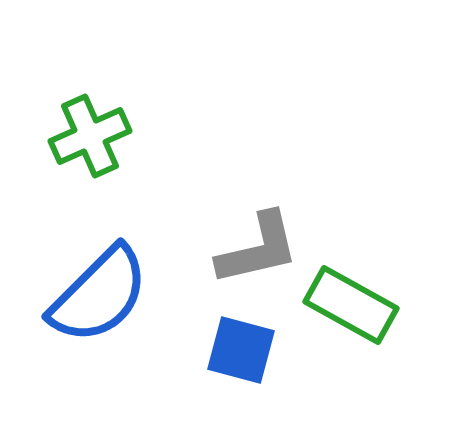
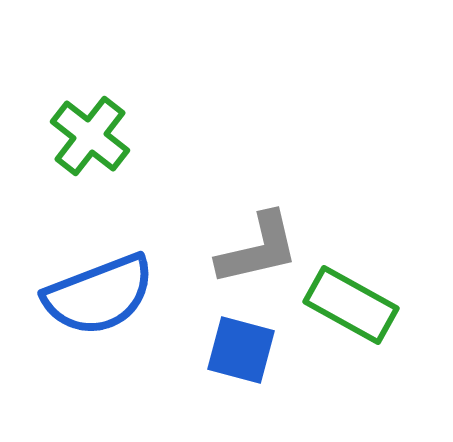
green cross: rotated 28 degrees counterclockwise
blue semicircle: rotated 24 degrees clockwise
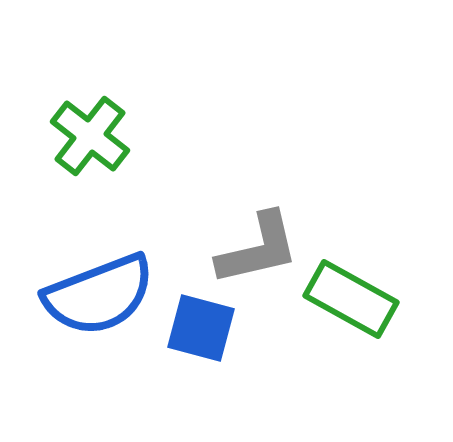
green rectangle: moved 6 px up
blue square: moved 40 px left, 22 px up
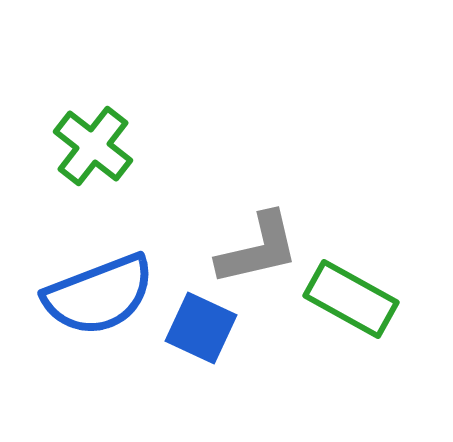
green cross: moved 3 px right, 10 px down
blue square: rotated 10 degrees clockwise
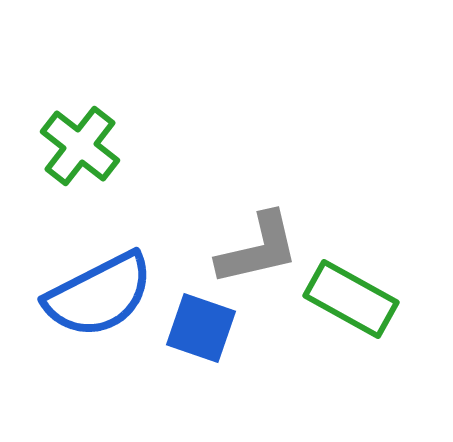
green cross: moved 13 px left
blue semicircle: rotated 6 degrees counterclockwise
blue square: rotated 6 degrees counterclockwise
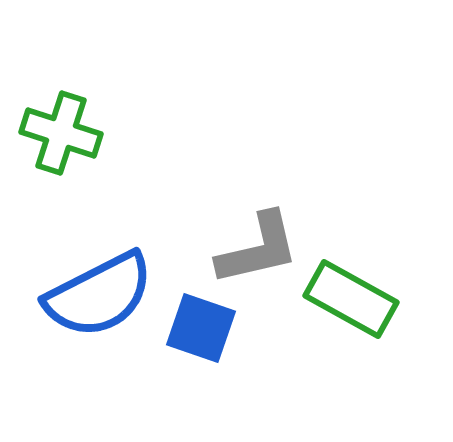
green cross: moved 19 px left, 13 px up; rotated 20 degrees counterclockwise
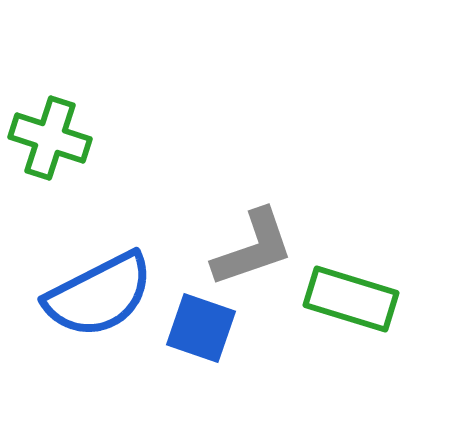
green cross: moved 11 px left, 5 px down
gray L-shape: moved 5 px left, 1 px up; rotated 6 degrees counterclockwise
green rectangle: rotated 12 degrees counterclockwise
